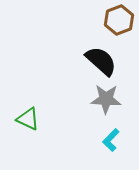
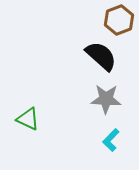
black semicircle: moved 5 px up
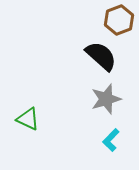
gray star: rotated 20 degrees counterclockwise
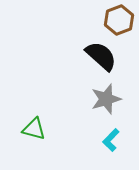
green triangle: moved 6 px right, 10 px down; rotated 10 degrees counterclockwise
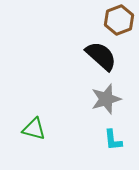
cyan L-shape: moved 2 px right; rotated 50 degrees counterclockwise
